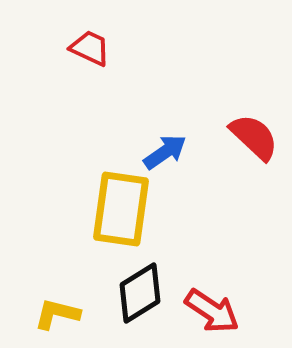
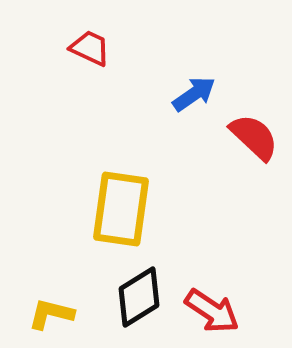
blue arrow: moved 29 px right, 58 px up
black diamond: moved 1 px left, 4 px down
yellow L-shape: moved 6 px left
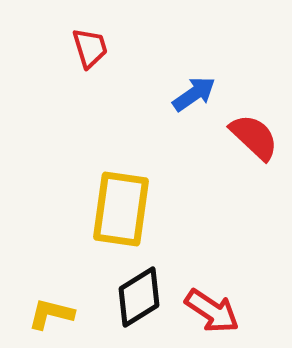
red trapezoid: rotated 48 degrees clockwise
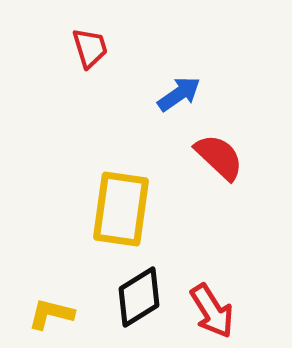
blue arrow: moved 15 px left
red semicircle: moved 35 px left, 20 px down
red arrow: rotated 24 degrees clockwise
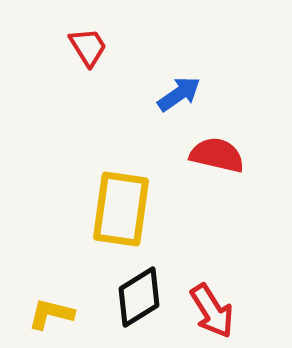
red trapezoid: moved 2 px left, 1 px up; rotated 15 degrees counterclockwise
red semicircle: moved 2 px left, 2 px up; rotated 30 degrees counterclockwise
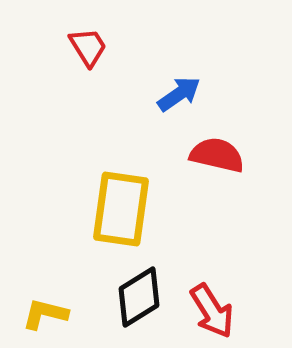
yellow L-shape: moved 6 px left
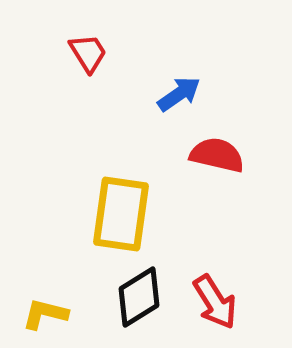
red trapezoid: moved 6 px down
yellow rectangle: moved 5 px down
red arrow: moved 3 px right, 9 px up
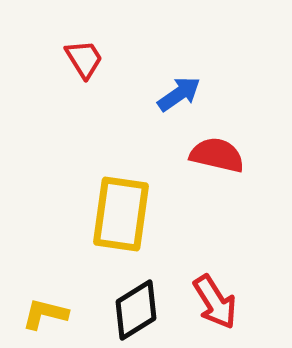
red trapezoid: moved 4 px left, 6 px down
black diamond: moved 3 px left, 13 px down
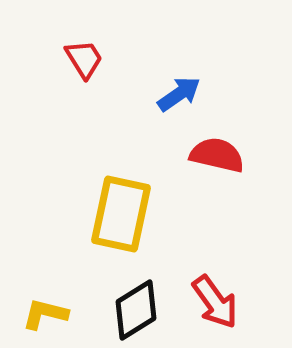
yellow rectangle: rotated 4 degrees clockwise
red arrow: rotated 4 degrees counterclockwise
